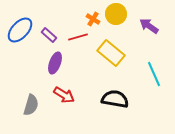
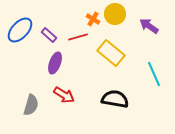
yellow circle: moved 1 px left
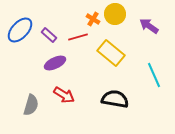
purple ellipse: rotated 45 degrees clockwise
cyan line: moved 1 px down
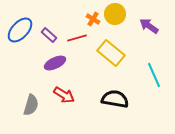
red line: moved 1 px left, 1 px down
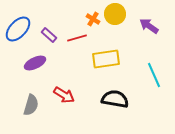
blue ellipse: moved 2 px left, 1 px up
yellow rectangle: moved 5 px left, 6 px down; rotated 48 degrees counterclockwise
purple ellipse: moved 20 px left
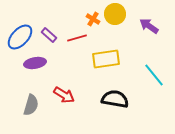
blue ellipse: moved 2 px right, 8 px down
purple ellipse: rotated 15 degrees clockwise
cyan line: rotated 15 degrees counterclockwise
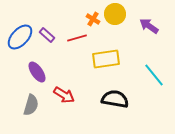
purple rectangle: moved 2 px left
purple ellipse: moved 2 px right, 9 px down; rotated 65 degrees clockwise
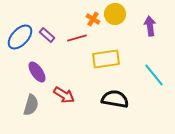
purple arrow: moved 1 px right; rotated 48 degrees clockwise
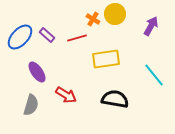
purple arrow: moved 1 px right; rotated 36 degrees clockwise
red arrow: moved 2 px right
